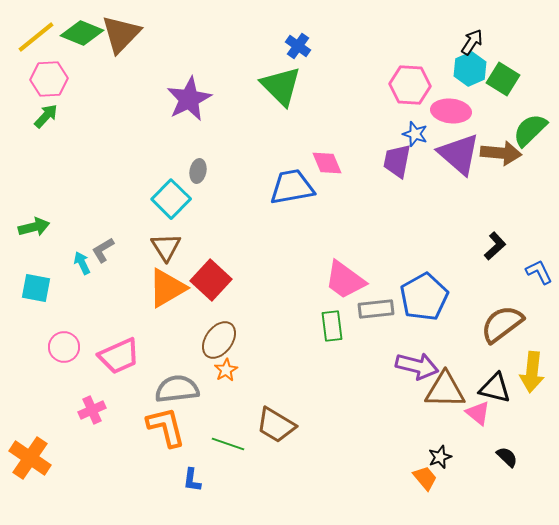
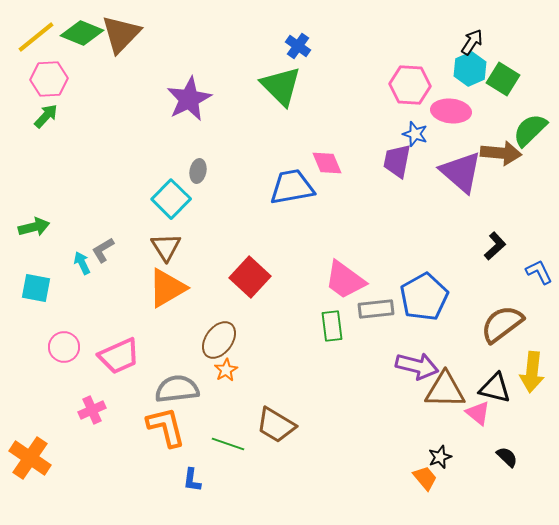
purple triangle at (459, 154): moved 2 px right, 18 px down
red square at (211, 280): moved 39 px right, 3 px up
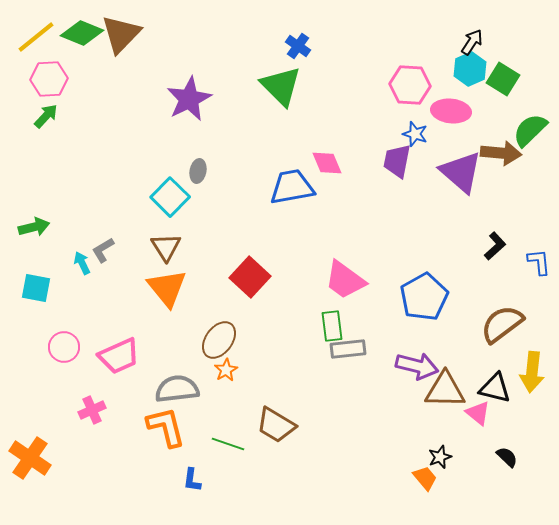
cyan square at (171, 199): moved 1 px left, 2 px up
blue L-shape at (539, 272): moved 10 px up; rotated 20 degrees clockwise
orange triangle at (167, 288): rotated 39 degrees counterclockwise
gray rectangle at (376, 309): moved 28 px left, 40 px down
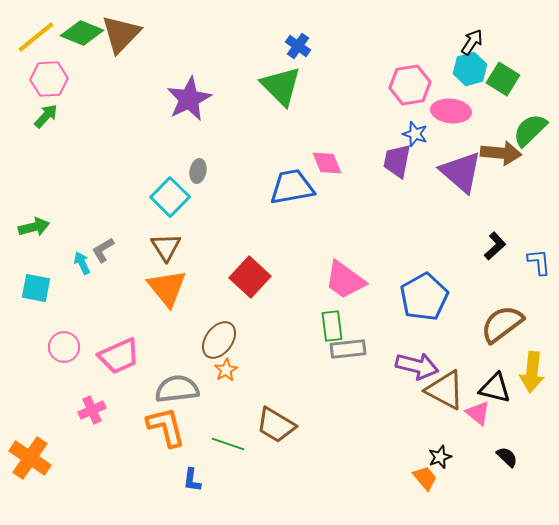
cyan hexagon at (470, 69): rotated 8 degrees clockwise
pink hexagon at (410, 85): rotated 12 degrees counterclockwise
brown triangle at (445, 390): rotated 27 degrees clockwise
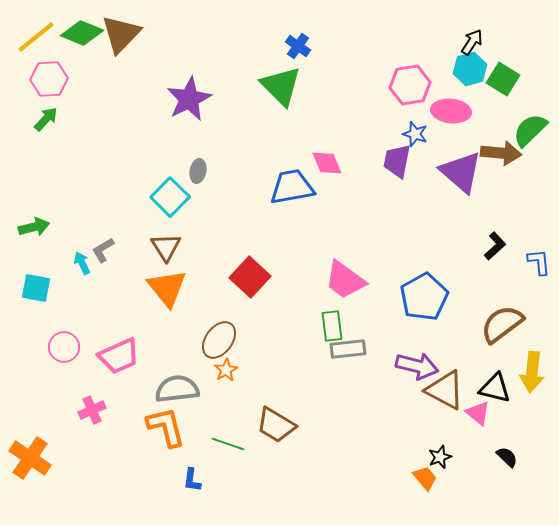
green arrow at (46, 116): moved 3 px down
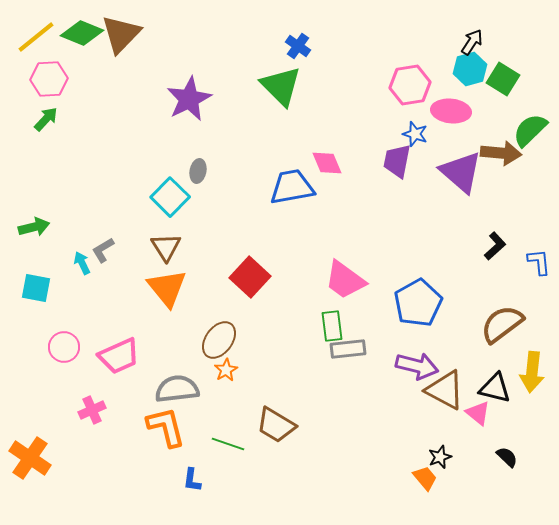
blue pentagon at (424, 297): moved 6 px left, 6 px down
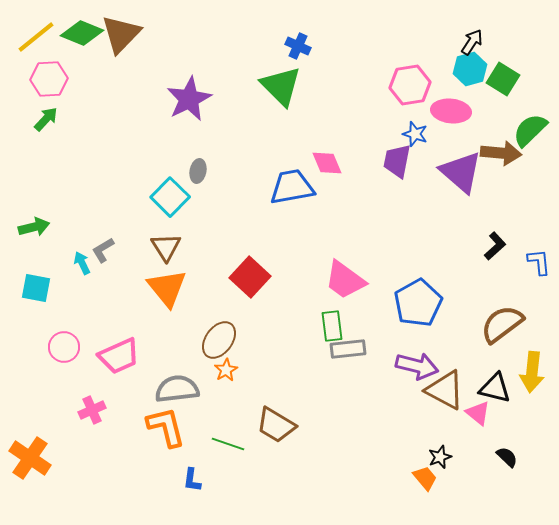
blue cross at (298, 46): rotated 10 degrees counterclockwise
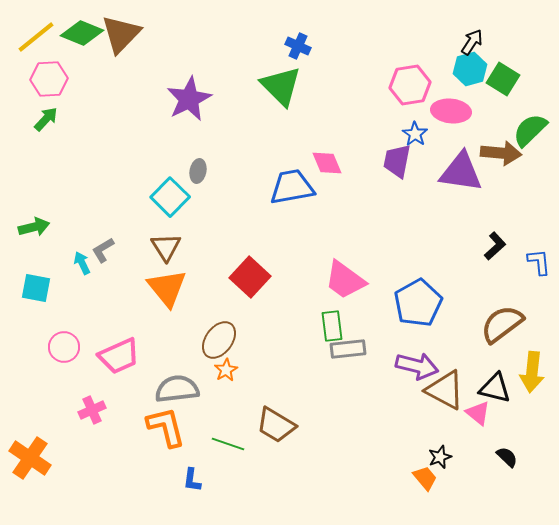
blue star at (415, 134): rotated 15 degrees clockwise
purple triangle at (461, 172): rotated 33 degrees counterclockwise
